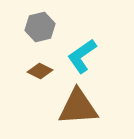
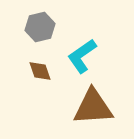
brown diamond: rotated 45 degrees clockwise
brown triangle: moved 15 px right
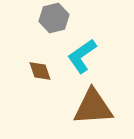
gray hexagon: moved 14 px right, 9 px up
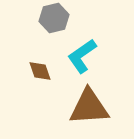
brown triangle: moved 4 px left
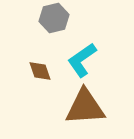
cyan L-shape: moved 4 px down
brown triangle: moved 4 px left
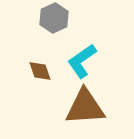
gray hexagon: rotated 12 degrees counterclockwise
cyan L-shape: moved 1 px down
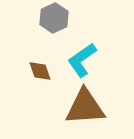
cyan L-shape: moved 1 px up
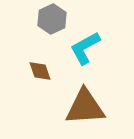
gray hexagon: moved 2 px left, 1 px down
cyan L-shape: moved 3 px right, 12 px up; rotated 6 degrees clockwise
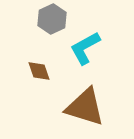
brown diamond: moved 1 px left
brown triangle: rotated 21 degrees clockwise
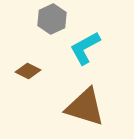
brown diamond: moved 11 px left; rotated 45 degrees counterclockwise
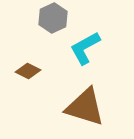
gray hexagon: moved 1 px right, 1 px up
